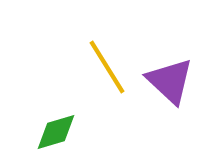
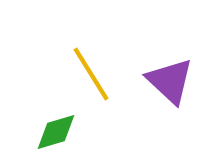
yellow line: moved 16 px left, 7 px down
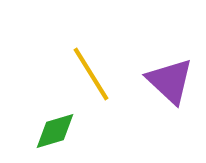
green diamond: moved 1 px left, 1 px up
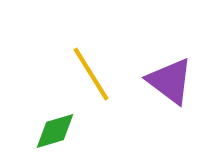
purple triangle: rotated 6 degrees counterclockwise
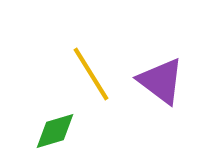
purple triangle: moved 9 px left
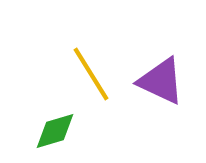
purple triangle: rotated 12 degrees counterclockwise
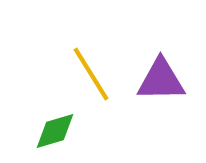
purple triangle: moved 1 px up; rotated 26 degrees counterclockwise
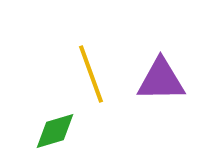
yellow line: rotated 12 degrees clockwise
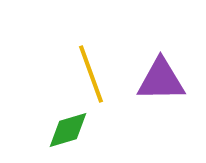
green diamond: moved 13 px right, 1 px up
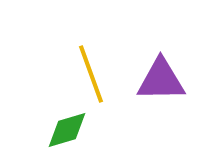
green diamond: moved 1 px left
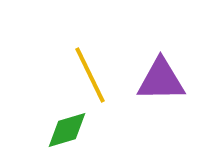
yellow line: moved 1 px left, 1 px down; rotated 6 degrees counterclockwise
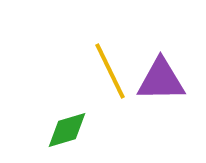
yellow line: moved 20 px right, 4 px up
